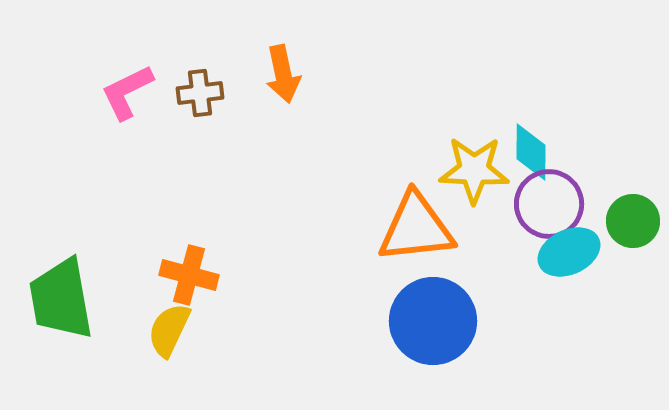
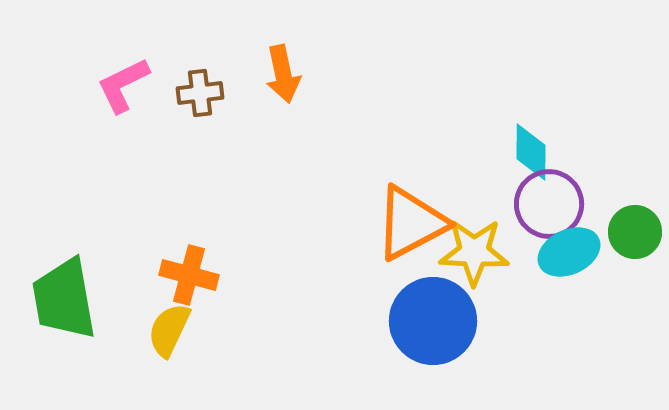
pink L-shape: moved 4 px left, 7 px up
yellow star: moved 82 px down
green circle: moved 2 px right, 11 px down
orange triangle: moved 5 px left, 5 px up; rotated 22 degrees counterclockwise
green trapezoid: moved 3 px right
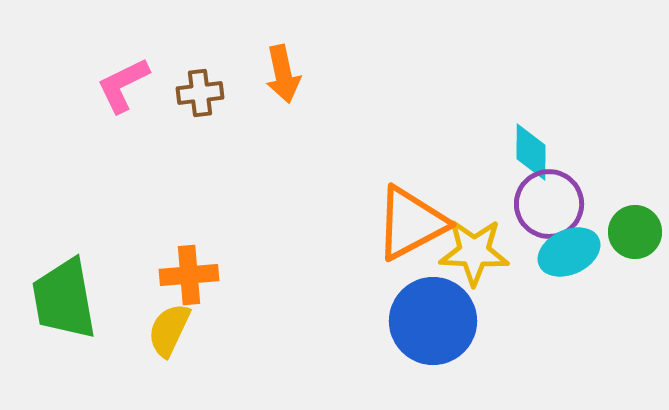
orange cross: rotated 20 degrees counterclockwise
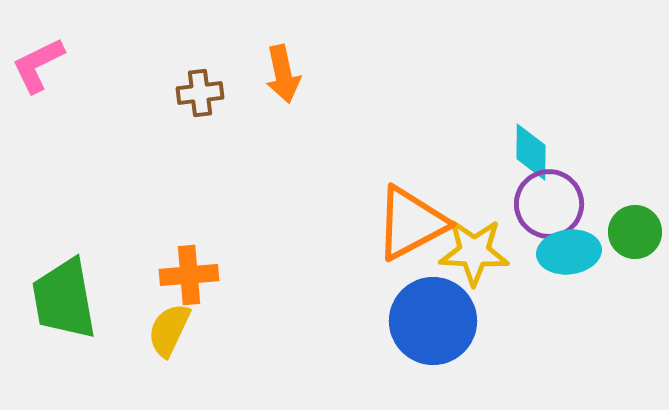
pink L-shape: moved 85 px left, 20 px up
cyan ellipse: rotated 18 degrees clockwise
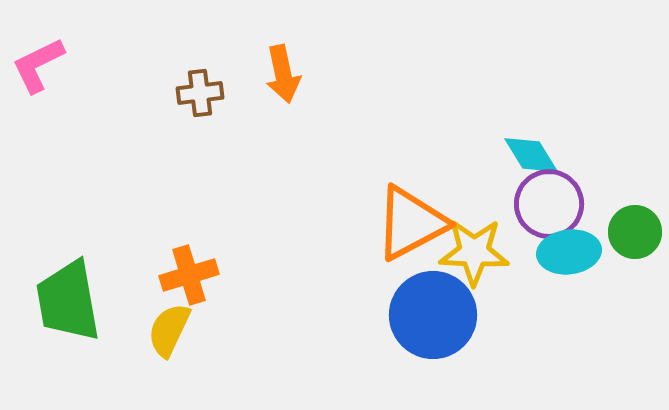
cyan diamond: moved 3 px down; rotated 32 degrees counterclockwise
orange cross: rotated 12 degrees counterclockwise
green trapezoid: moved 4 px right, 2 px down
blue circle: moved 6 px up
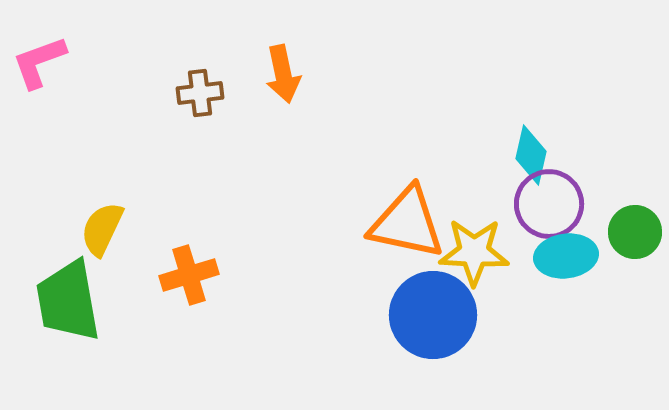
pink L-shape: moved 1 px right, 3 px up; rotated 6 degrees clockwise
cyan diamond: rotated 44 degrees clockwise
orange triangle: moved 4 px left; rotated 40 degrees clockwise
cyan ellipse: moved 3 px left, 4 px down
yellow semicircle: moved 67 px left, 101 px up
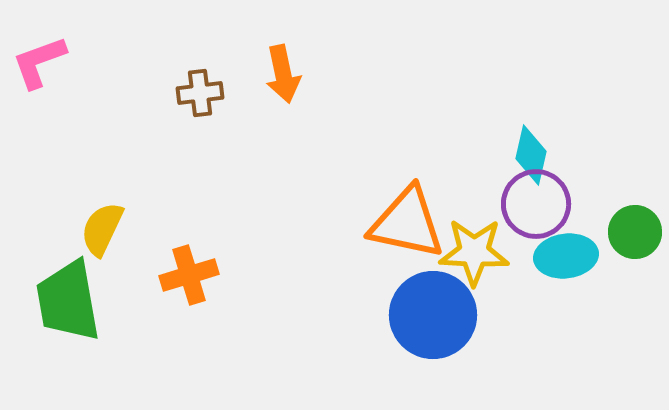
purple circle: moved 13 px left
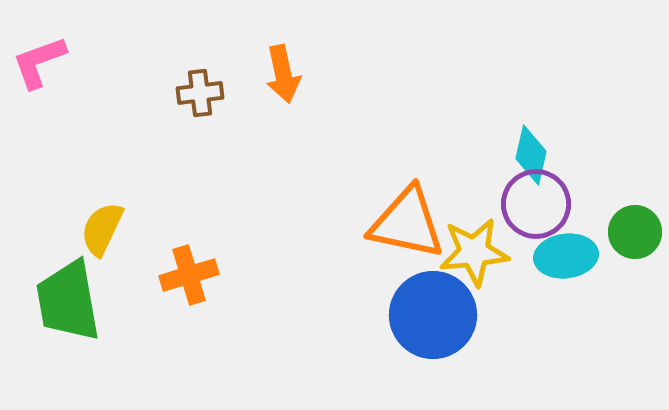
yellow star: rotated 8 degrees counterclockwise
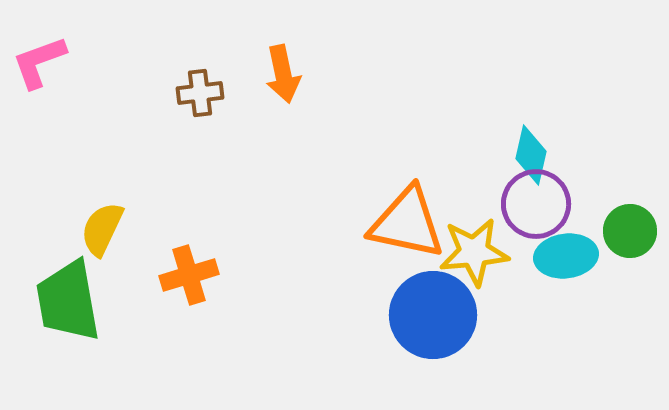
green circle: moved 5 px left, 1 px up
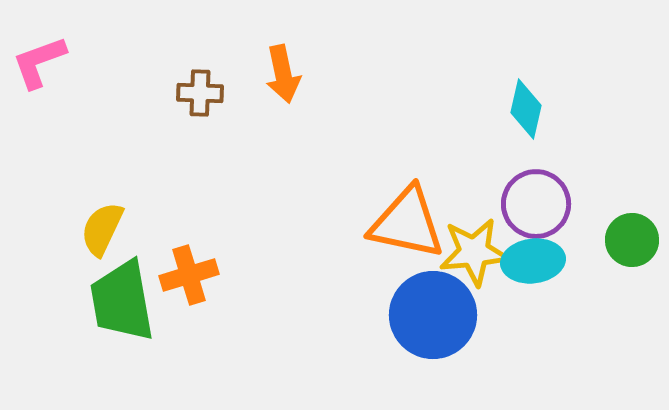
brown cross: rotated 9 degrees clockwise
cyan diamond: moved 5 px left, 46 px up
green circle: moved 2 px right, 9 px down
cyan ellipse: moved 33 px left, 5 px down
green trapezoid: moved 54 px right
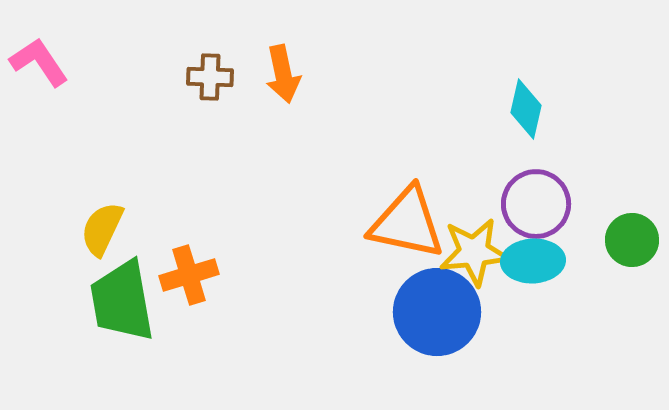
pink L-shape: rotated 76 degrees clockwise
brown cross: moved 10 px right, 16 px up
cyan ellipse: rotated 4 degrees clockwise
blue circle: moved 4 px right, 3 px up
